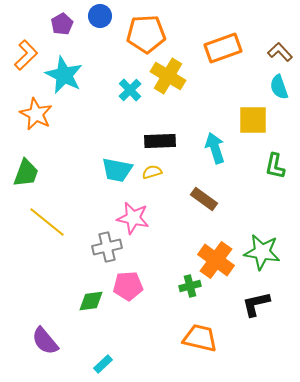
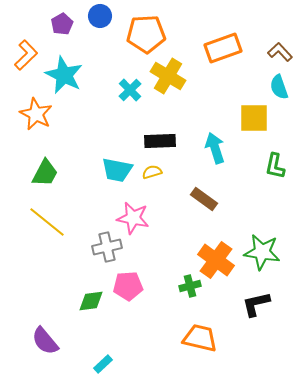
yellow square: moved 1 px right, 2 px up
green trapezoid: moved 19 px right; rotated 8 degrees clockwise
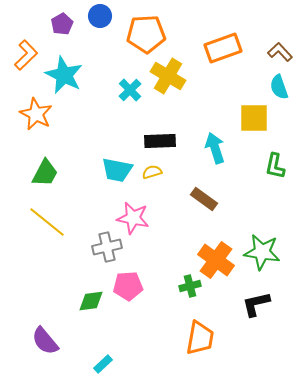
orange trapezoid: rotated 87 degrees clockwise
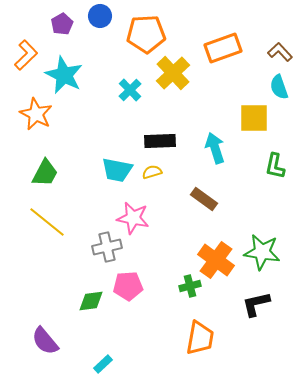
yellow cross: moved 5 px right, 3 px up; rotated 16 degrees clockwise
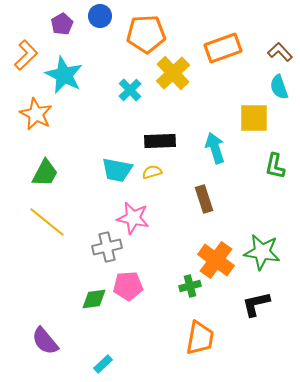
brown rectangle: rotated 36 degrees clockwise
green diamond: moved 3 px right, 2 px up
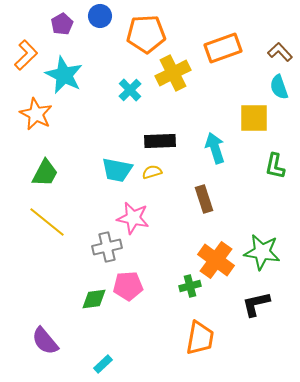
yellow cross: rotated 16 degrees clockwise
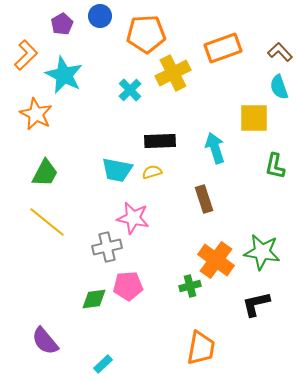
orange trapezoid: moved 1 px right, 10 px down
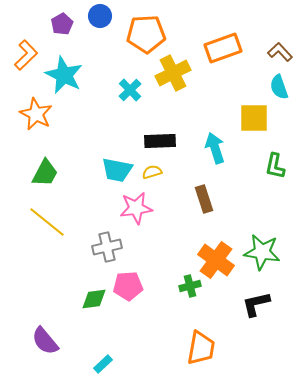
pink star: moved 3 px right, 10 px up; rotated 20 degrees counterclockwise
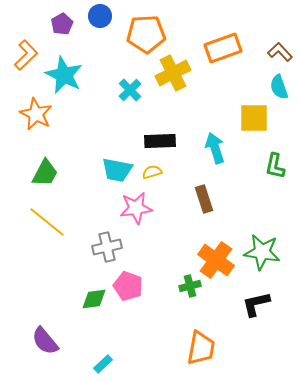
pink pentagon: rotated 24 degrees clockwise
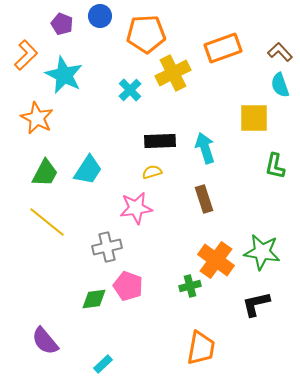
purple pentagon: rotated 20 degrees counterclockwise
cyan semicircle: moved 1 px right, 2 px up
orange star: moved 1 px right, 4 px down
cyan arrow: moved 10 px left
cyan trapezoid: moved 29 px left; rotated 68 degrees counterclockwise
